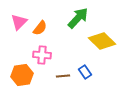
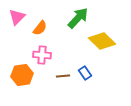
pink triangle: moved 2 px left, 5 px up
blue rectangle: moved 1 px down
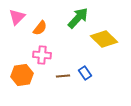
yellow diamond: moved 2 px right, 2 px up
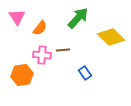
pink triangle: rotated 18 degrees counterclockwise
yellow diamond: moved 7 px right, 2 px up
brown line: moved 26 px up
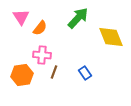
pink triangle: moved 4 px right
yellow diamond: rotated 24 degrees clockwise
brown line: moved 9 px left, 22 px down; rotated 64 degrees counterclockwise
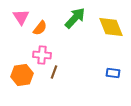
green arrow: moved 3 px left
yellow diamond: moved 10 px up
blue rectangle: moved 28 px right; rotated 48 degrees counterclockwise
